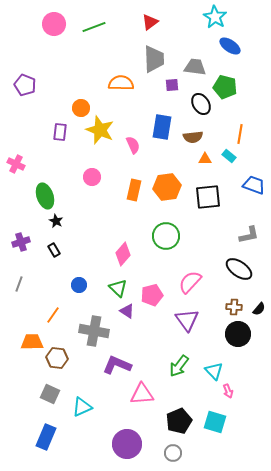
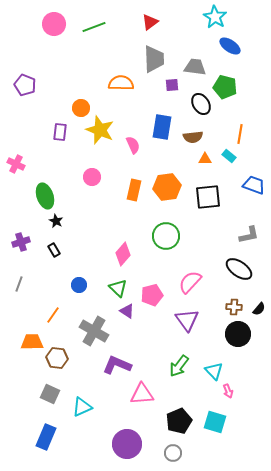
gray cross at (94, 331): rotated 20 degrees clockwise
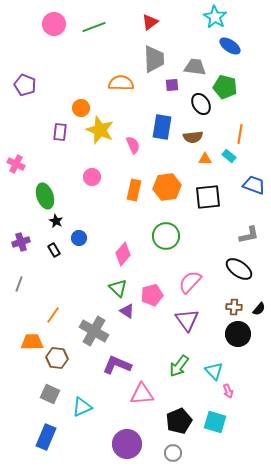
blue circle at (79, 285): moved 47 px up
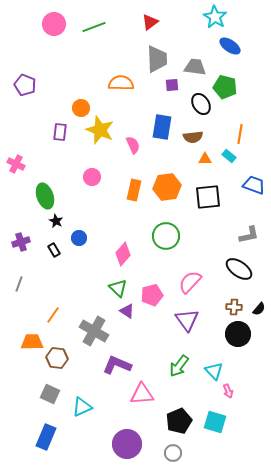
gray trapezoid at (154, 59): moved 3 px right
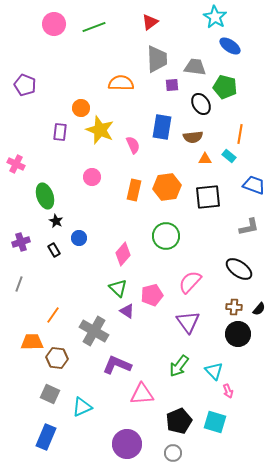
gray L-shape at (249, 235): moved 8 px up
purple triangle at (187, 320): moved 1 px right, 2 px down
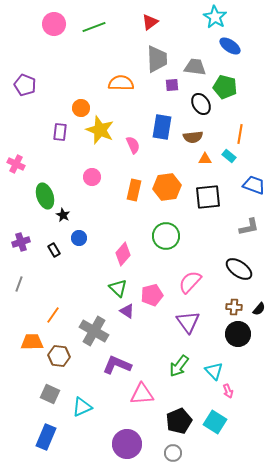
black star at (56, 221): moved 7 px right, 6 px up
brown hexagon at (57, 358): moved 2 px right, 2 px up
cyan square at (215, 422): rotated 15 degrees clockwise
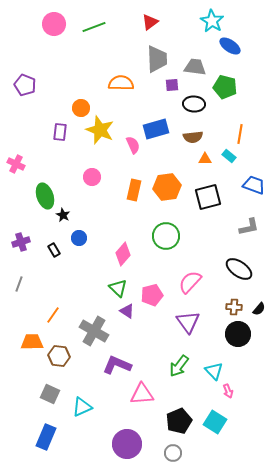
cyan star at (215, 17): moved 3 px left, 4 px down
black ellipse at (201, 104): moved 7 px left; rotated 55 degrees counterclockwise
blue rectangle at (162, 127): moved 6 px left, 2 px down; rotated 65 degrees clockwise
black square at (208, 197): rotated 8 degrees counterclockwise
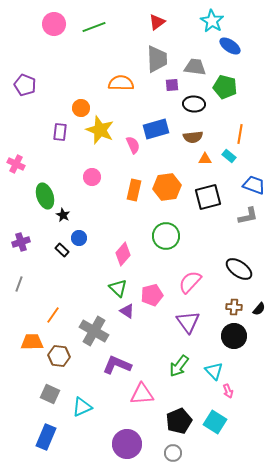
red triangle at (150, 22): moved 7 px right
gray L-shape at (249, 227): moved 1 px left, 11 px up
black rectangle at (54, 250): moved 8 px right; rotated 16 degrees counterclockwise
black circle at (238, 334): moved 4 px left, 2 px down
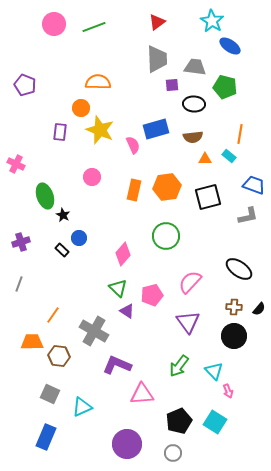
orange semicircle at (121, 83): moved 23 px left, 1 px up
